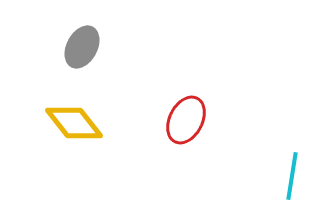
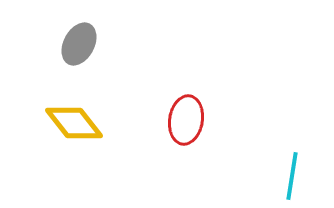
gray ellipse: moved 3 px left, 3 px up
red ellipse: rotated 18 degrees counterclockwise
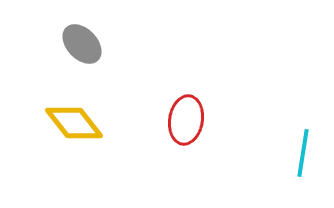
gray ellipse: moved 3 px right; rotated 72 degrees counterclockwise
cyan line: moved 11 px right, 23 px up
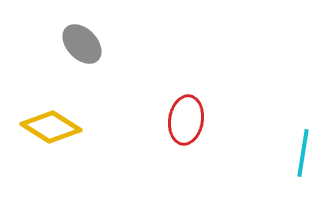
yellow diamond: moved 23 px left, 4 px down; rotated 20 degrees counterclockwise
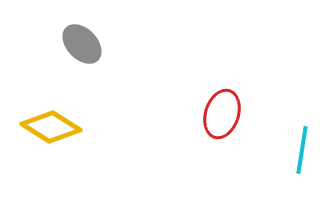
red ellipse: moved 36 px right, 6 px up; rotated 9 degrees clockwise
cyan line: moved 1 px left, 3 px up
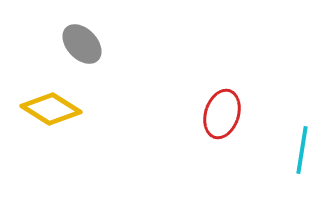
yellow diamond: moved 18 px up
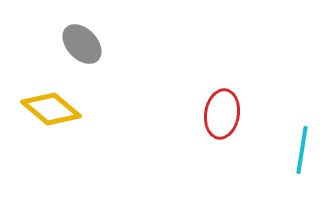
yellow diamond: rotated 8 degrees clockwise
red ellipse: rotated 9 degrees counterclockwise
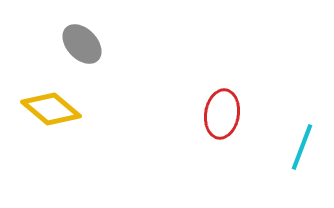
cyan line: moved 3 px up; rotated 12 degrees clockwise
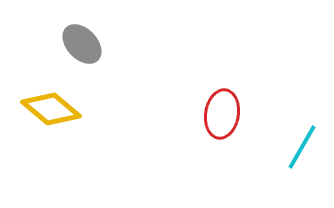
cyan line: rotated 9 degrees clockwise
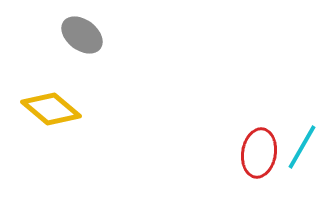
gray ellipse: moved 9 px up; rotated 9 degrees counterclockwise
red ellipse: moved 37 px right, 39 px down
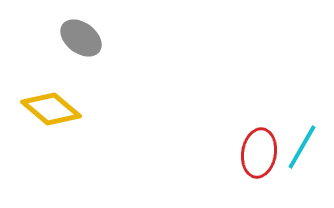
gray ellipse: moved 1 px left, 3 px down
